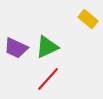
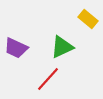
green triangle: moved 15 px right
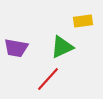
yellow rectangle: moved 5 px left, 2 px down; rotated 48 degrees counterclockwise
purple trapezoid: rotated 15 degrees counterclockwise
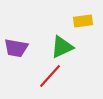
red line: moved 2 px right, 3 px up
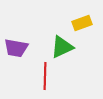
yellow rectangle: moved 1 px left, 2 px down; rotated 12 degrees counterclockwise
red line: moved 5 px left; rotated 40 degrees counterclockwise
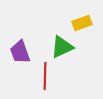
purple trapezoid: moved 4 px right, 4 px down; rotated 60 degrees clockwise
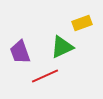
red line: rotated 64 degrees clockwise
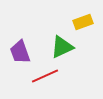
yellow rectangle: moved 1 px right, 1 px up
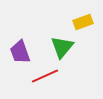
green triangle: rotated 25 degrees counterclockwise
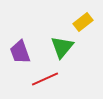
yellow rectangle: rotated 18 degrees counterclockwise
red line: moved 3 px down
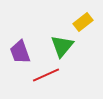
green triangle: moved 1 px up
red line: moved 1 px right, 4 px up
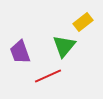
green triangle: moved 2 px right
red line: moved 2 px right, 1 px down
